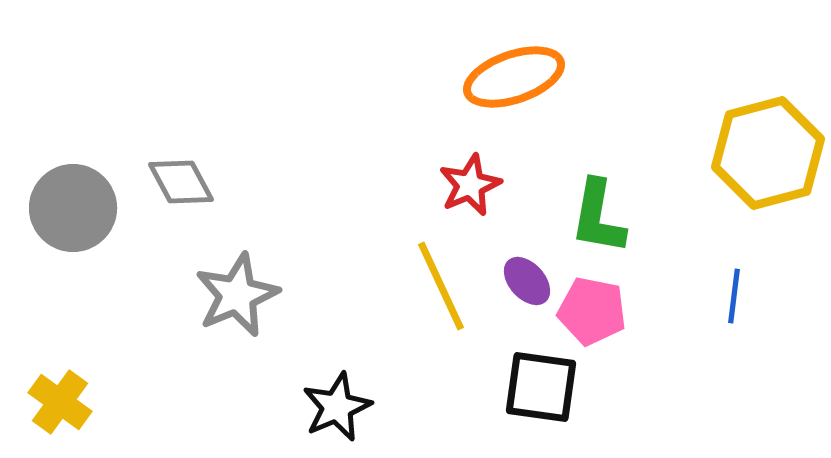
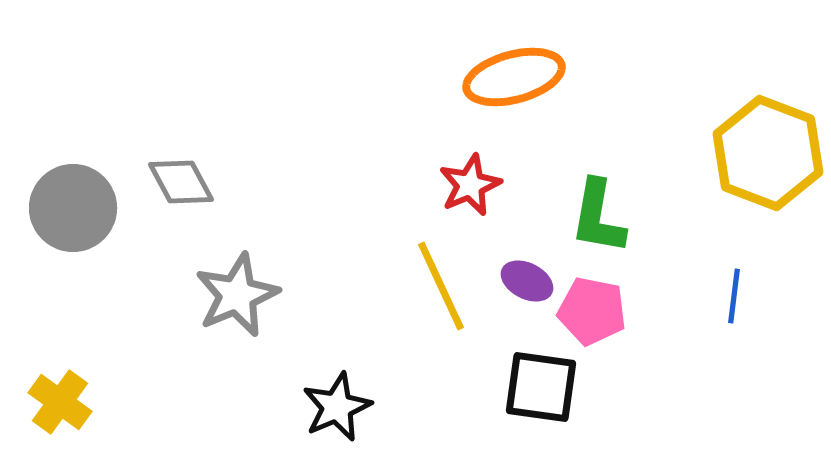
orange ellipse: rotated 4 degrees clockwise
yellow hexagon: rotated 24 degrees counterclockwise
purple ellipse: rotated 21 degrees counterclockwise
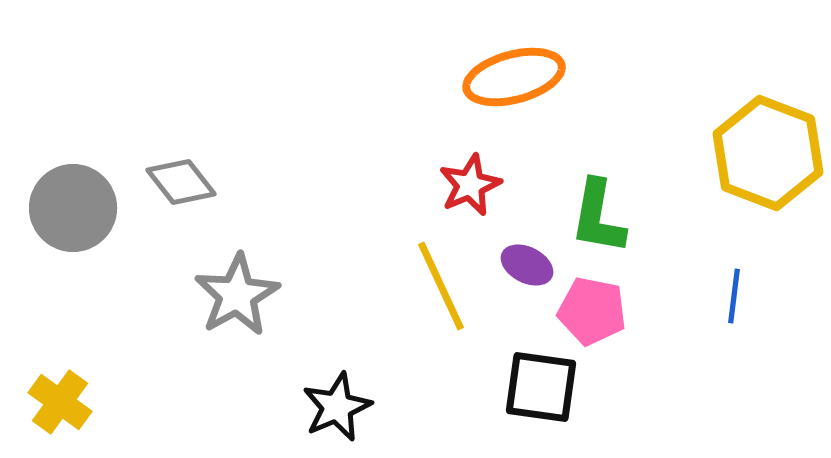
gray diamond: rotated 10 degrees counterclockwise
purple ellipse: moved 16 px up
gray star: rotated 6 degrees counterclockwise
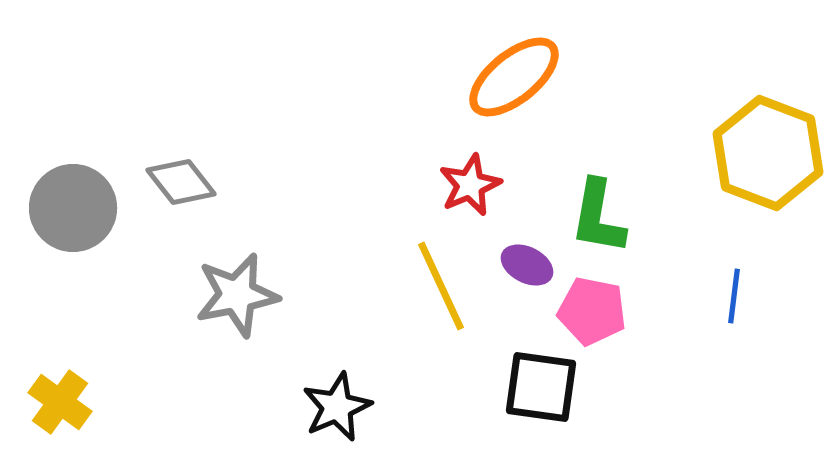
orange ellipse: rotated 24 degrees counterclockwise
gray star: rotated 18 degrees clockwise
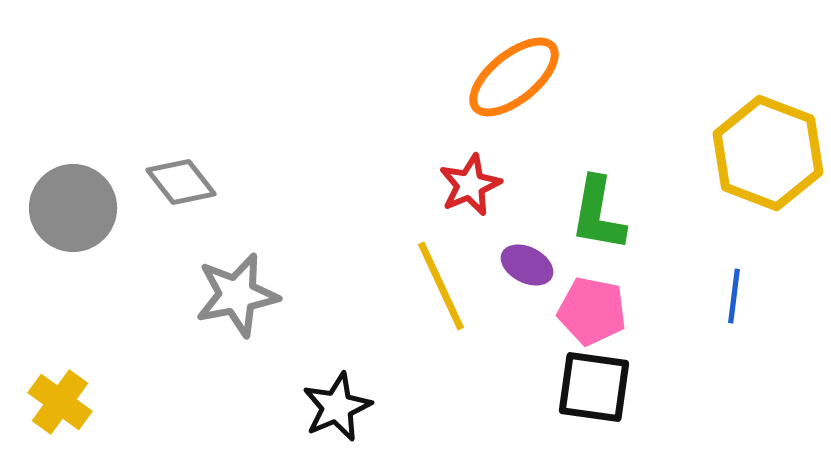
green L-shape: moved 3 px up
black square: moved 53 px right
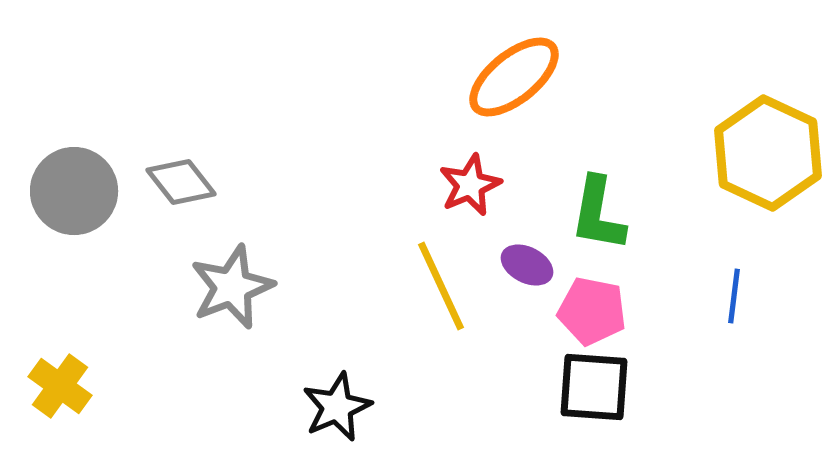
yellow hexagon: rotated 4 degrees clockwise
gray circle: moved 1 px right, 17 px up
gray star: moved 5 px left, 8 px up; rotated 10 degrees counterclockwise
black square: rotated 4 degrees counterclockwise
yellow cross: moved 16 px up
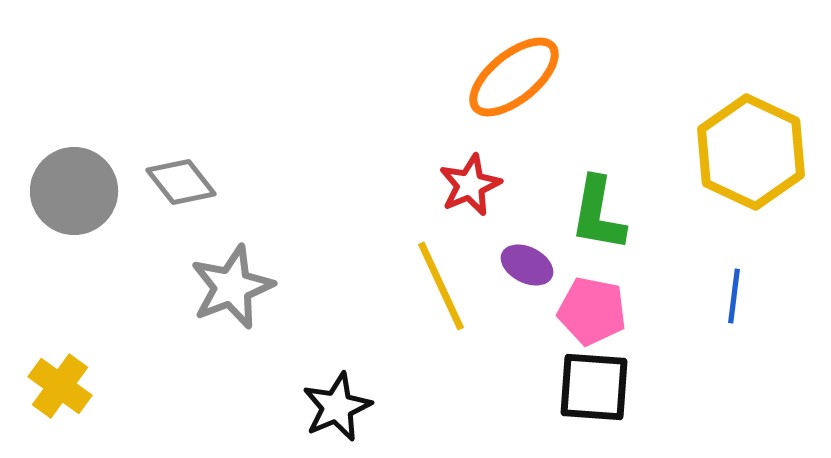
yellow hexagon: moved 17 px left, 1 px up
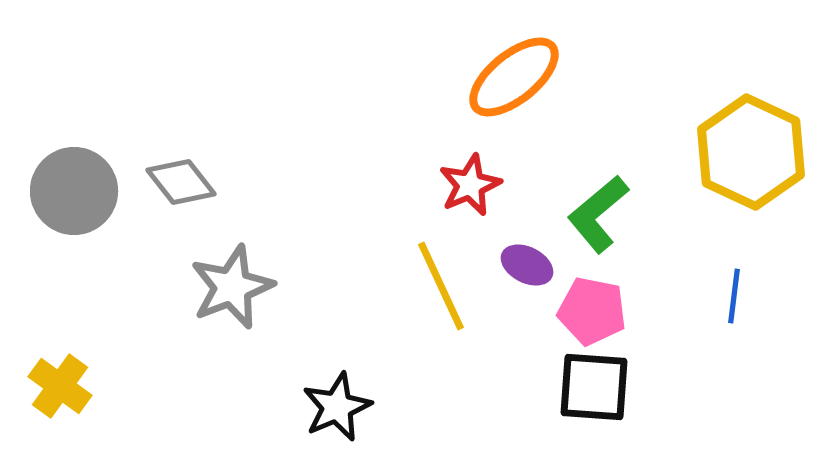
green L-shape: rotated 40 degrees clockwise
